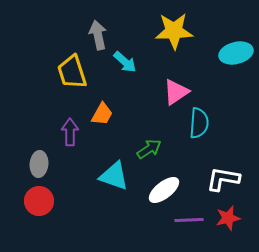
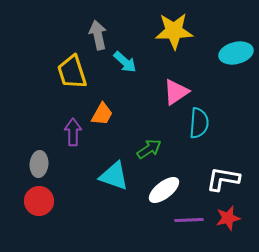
purple arrow: moved 3 px right
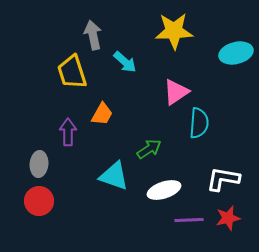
gray arrow: moved 5 px left
purple arrow: moved 5 px left
white ellipse: rotated 20 degrees clockwise
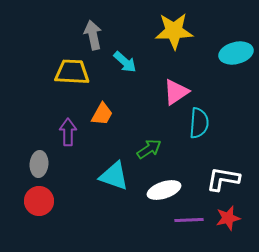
yellow trapezoid: rotated 111 degrees clockwise
